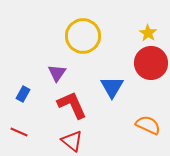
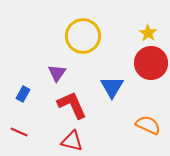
red triangle: rotated 25 degrees counterclockwise
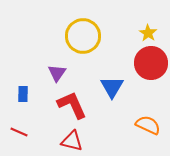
blue rectangle: rotated 28 degrees counterclockwise
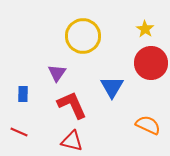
yellow star: moved 3 px left, 4 px up
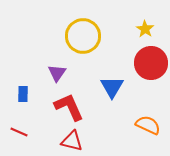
red L-shape: moved 3 px left, 2 px down
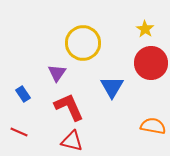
yellow circle: moved 7 px down
blue rectangle: rotated 35 degrees counterclockwise
orange semicircle: moved 5 px right, 1 px down; rotated 15 degrees counterclockwise
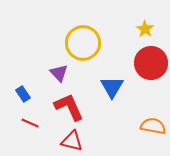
purple triangle: moved 2 px right; rotated 18 degrees counterclockwise
red line: moved 11 px right, 9 px up
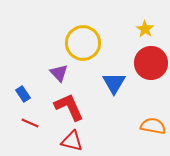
blue triangle: moved 2 px right, 4 px up
